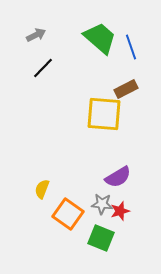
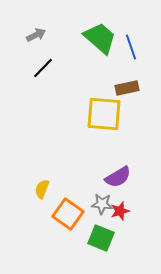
brown rectangle: moved 1 px right, 1 px up; rotated 15 degrees clockwise
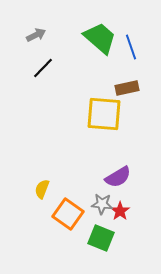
red star: rotated 18 degrees counterclockwise
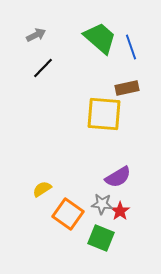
yellow semicircle: rotated 36 degrees clockwise
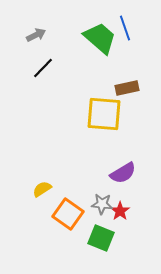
blue line: moved 6 px left, 19 px up
purple semicircle: moved 5 px right, 4 px up
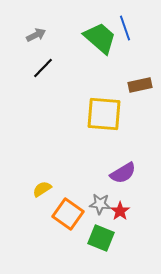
brown rectangle: moved 13 px right, 3 px up
gray star: moved 2 px left
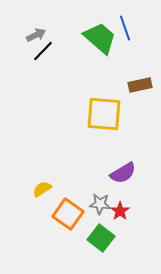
black line: moved 17 px up
green square: rotated 16 degrees clockwise
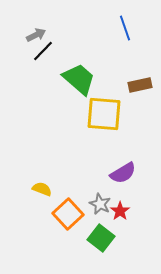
green trapezoid: moved 21 px left, 41 px down
yellow semicircle: rotated 54 degrees clockwise
gray star: rotated 20 degrees clockwise
orange square: rotated 12 degrees clockwise
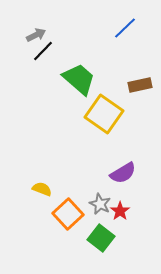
blue line: rotated 65 degrees clockwise
yellow square: rotated 30 degrees clockwise
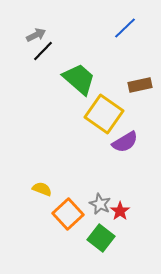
purple semicircle: moved 2 px right, 31 px up
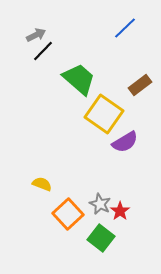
brown rectangle: rotated 25 degrees counterclockwise
yellow semicircle: moved 5 px up
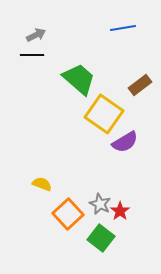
blue line: moved 2 px left; rotated 35 degrees clockwise
black line: moved 11 px left, 4 px down; rotated 45 degrees clockwise
